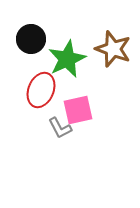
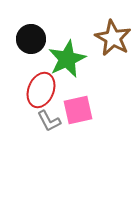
brown star: moved 11 px up; rotated 9 degrees clockwise
gray L-shape: moved 11 px left, 7 px up
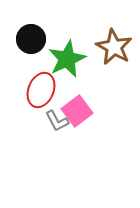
brown star: moved 1 px right, 9 px down
pink square: moved 1 px left, 1 px down; rotated 24 degrees counterclockwise
gray L-shape: moved 8 px right
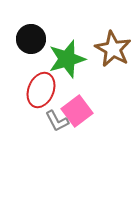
brown star: moved 1 px left, 2 px down
green star: rotated 9 degrees clockwise
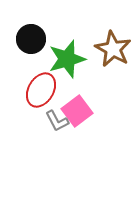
red ellipse: rotated 8 degrees clockwise
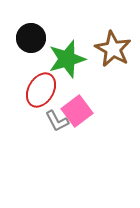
black circle: moved 1 px up
